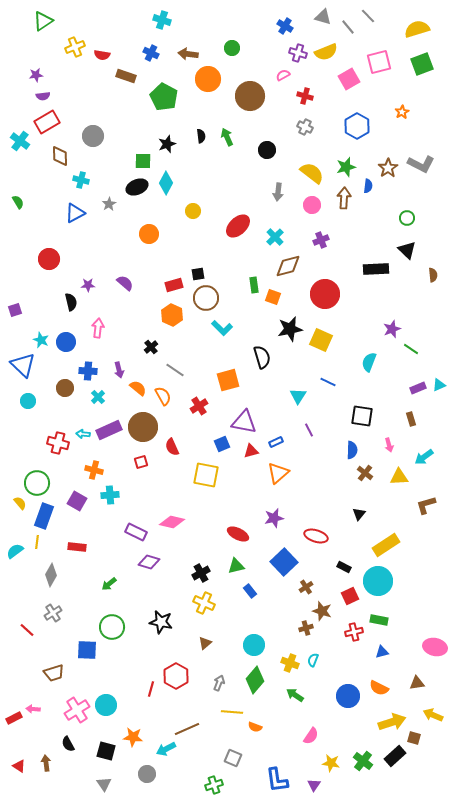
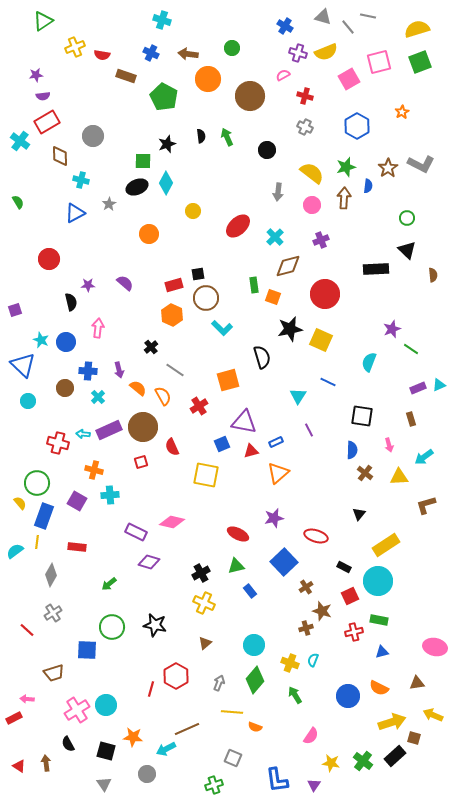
gray line at (368, 16): rotated 35 degrees counterclockwise
green square at (422, 64): moved 2 px left, 2 px up
black star at (161, 622): moved 6 px left, 3 px down
green arrow at (295, 695): rotated 24 degrees clockwise
pink arrow at (33, 709): moved 6 px left, 10 px up
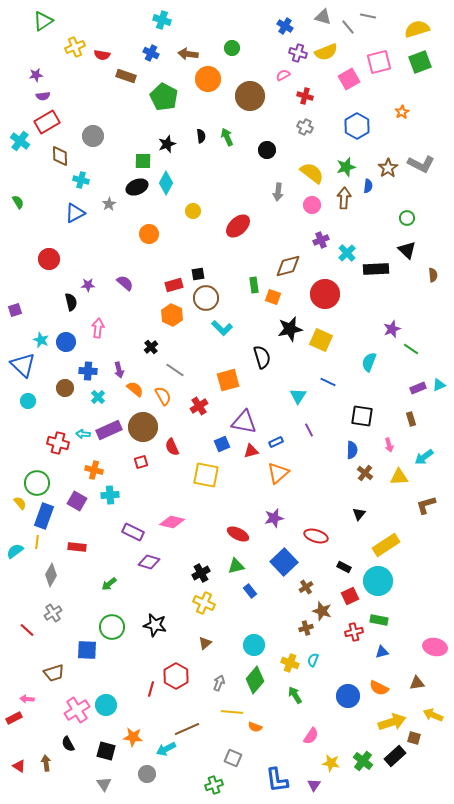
cyan cross at (275, 237): moved 72 px right, 16 px down
orange semicircle at (138, 388): moved 3 px left, 1 px down
purple rectangle at (136, 532): moved 3 px left
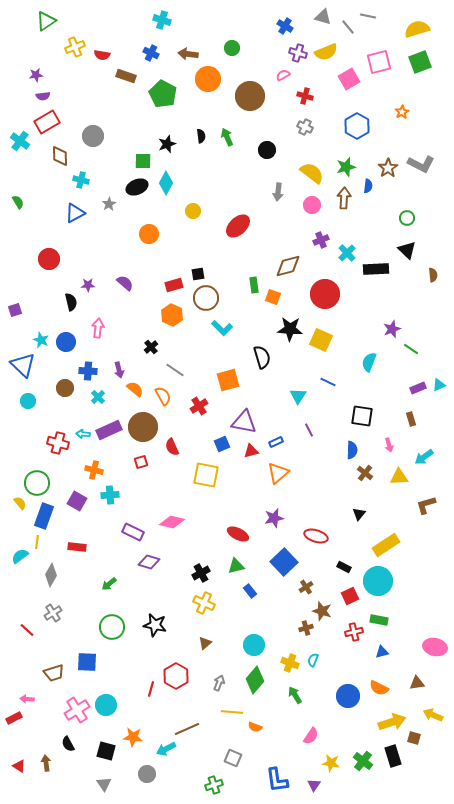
green triangle at (43, 21): moved 3 px right
green pentagon at (164, 97): moved 1 px left, 3 px up
black star at (290, 329): rotated 15 degrees clockwise
cyan semicircle at (15, 551): moved 5 px right, 5 px down
blue square at (87, 650): moved 12 px down
black rectangle at (395, 756): moved 2 px left; rotated 65 degrees counterclockwise
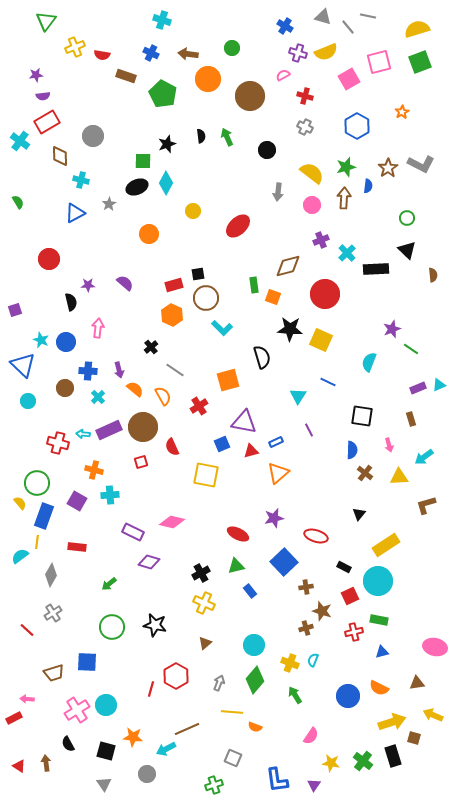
green triangle at (46, 21): rotated 20 degrees counterclockwise
brown cross at (306, 587): rotated 24 degrees clockwise
